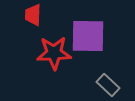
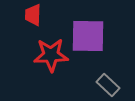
red star: moved 3 px left, 2 px down
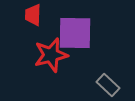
purple square: moved 13 px left, 3 px up
red star: rotated 12 degrees counterclockwise
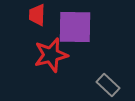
red trapezoid: moved 4 px right
purple square: moved 6 px up
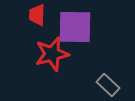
red star: moved 1 px right, 1 px up
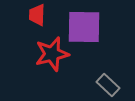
purple square: moved 9 px right
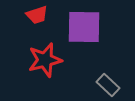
red trapezoid: rotated 110 degrees counterclockwise
red star: moved 7 px left, 6 px down
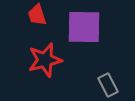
red trapezoid: rotated 90 degrees clockwise
gray rectangle: rotated 20 degrees clockwise
